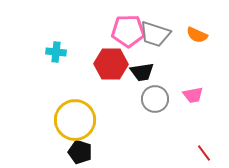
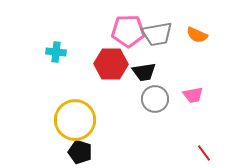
gray trapezoid: moved 2 px right; rotated 28 degrees counterclockwise
black trapezoid: moved 2 px right
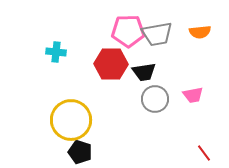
orange semicircle: moved 3 px right, 3 px up; rotated 30 degrees counterclockwise
yellow circle: moved 4 px left
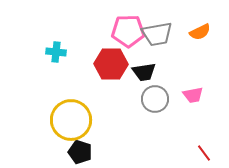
orange semicircle: rotated 20 degrees counterclockwise
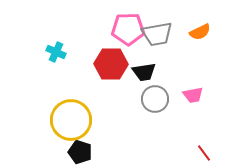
pink pentagon: moved 2 px up
cyan cross: rotated 18 degrees clockwise
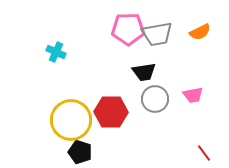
red hexagon: moved 48 px down
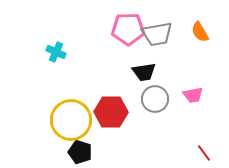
orange semicircle: rotated 85 degrees clockwise
